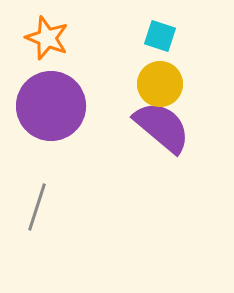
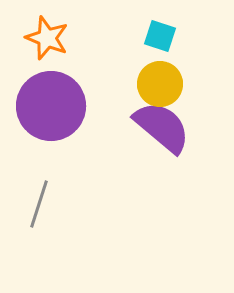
gray line: moved 2 px right, 3 px up
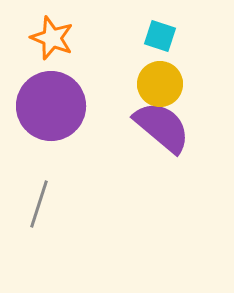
orange star: moved 5 px right
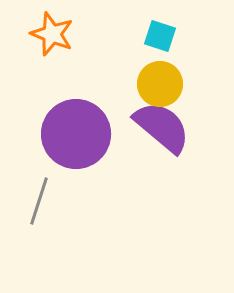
orange star: moved 4 px up
purple circle: moved 25 px right, 28 px down
gray line: moved 3 px up
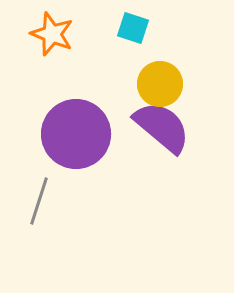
cyan square: moved 27 px left, 8 px up
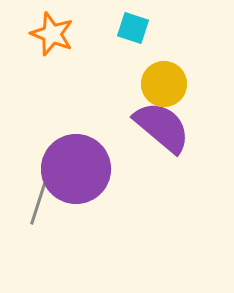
yellow circle: moved 4 px right
purple circle: moved 35 px down
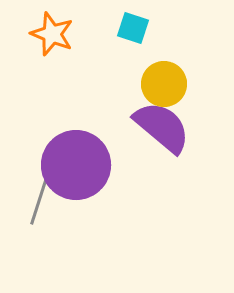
purple circle: moved 4 px up
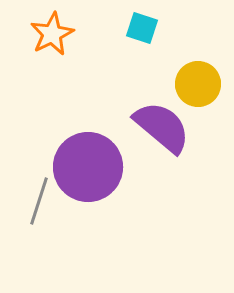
cyan square: moved 9 px right
orange star: rotated 24 degrees clockwise
yellow circle: moved 34 px right
purple circle: moved 12 px right, 2 px down
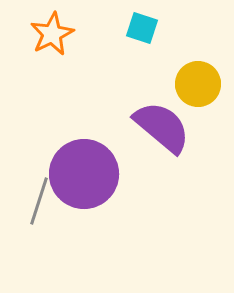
purple circle: moved 4 px left, 7 px down
